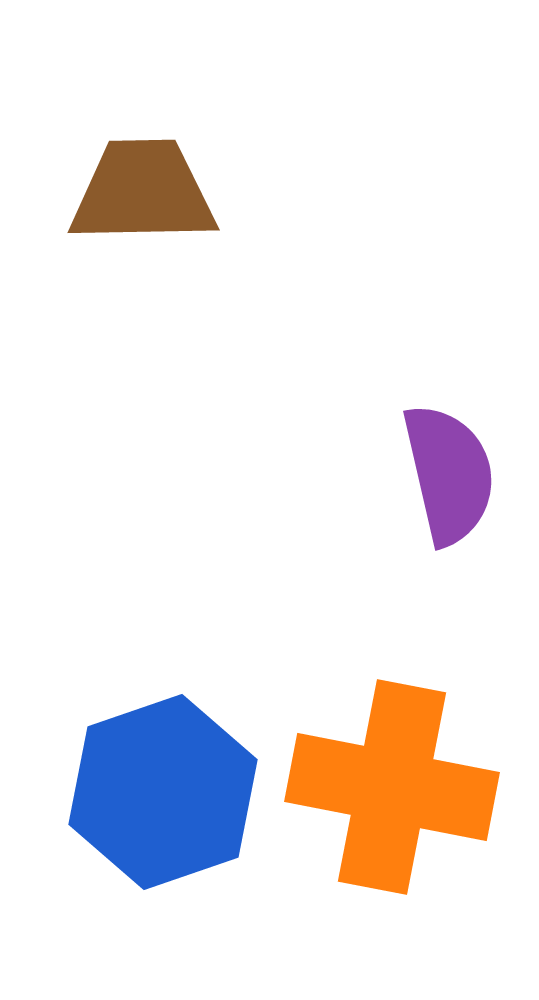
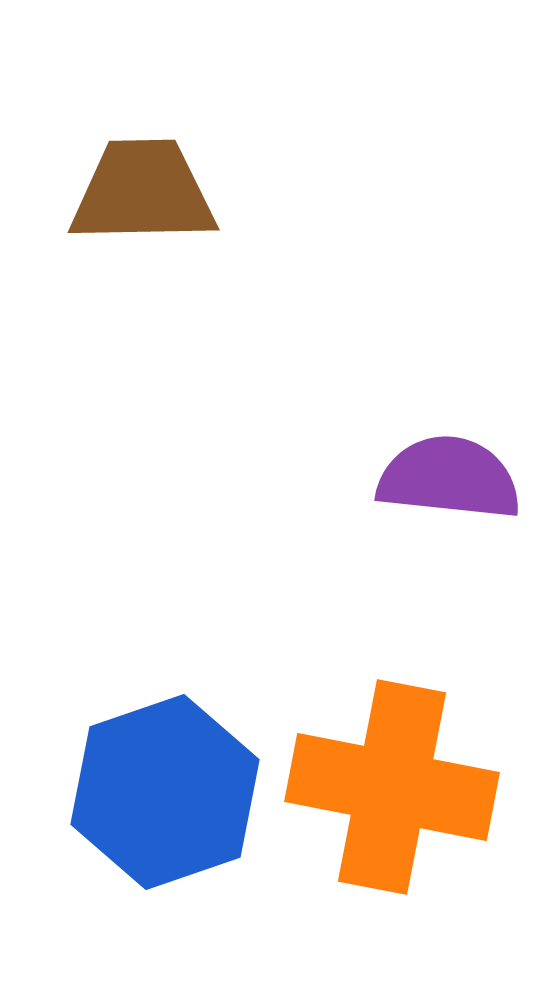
purple semicircle: moved 4 px down; rotated 71 degrees counterclockwise
blue hexagon: moved 2 px right
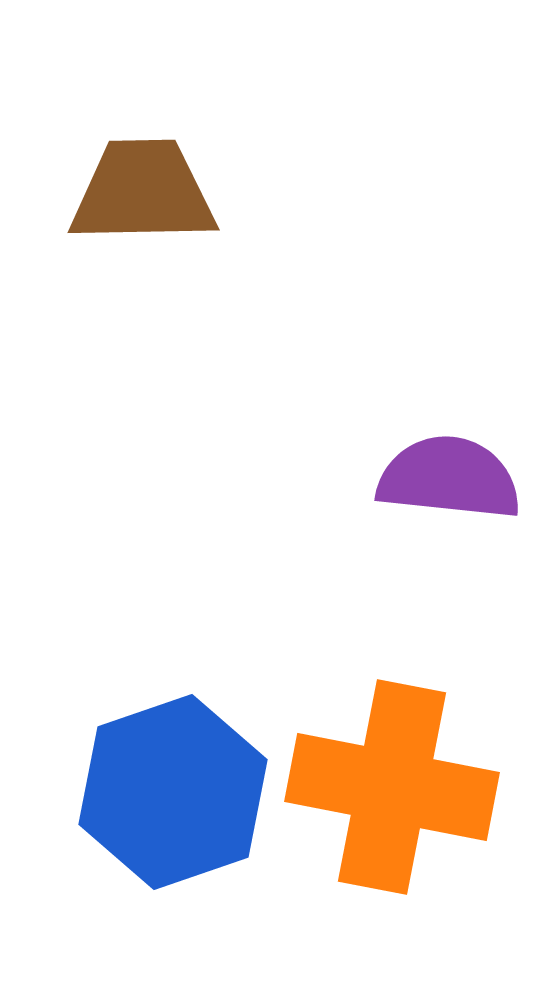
blue hexagon: moved 8 px right
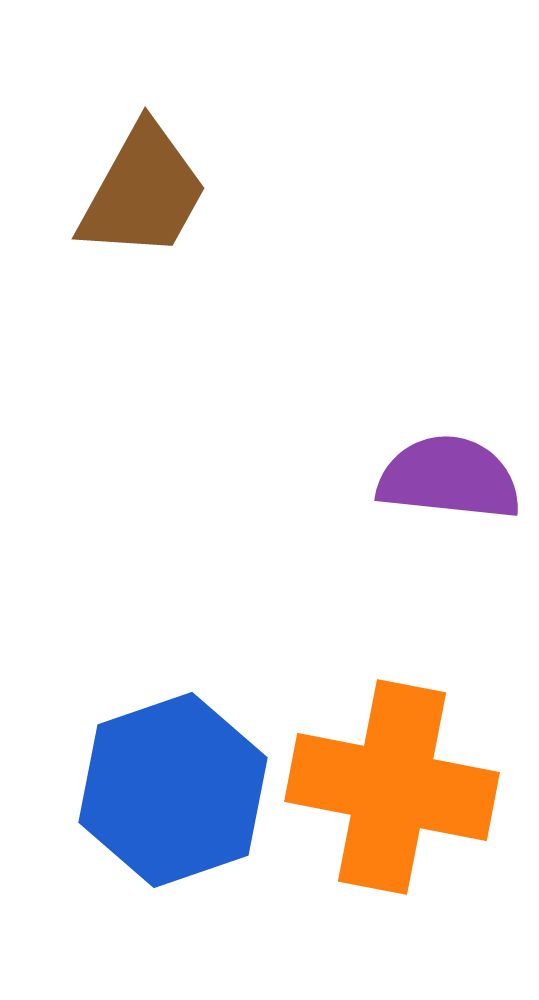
brown trapezoid: rotated 120 degrees clockwise
blue hexagon: moved 2 px up
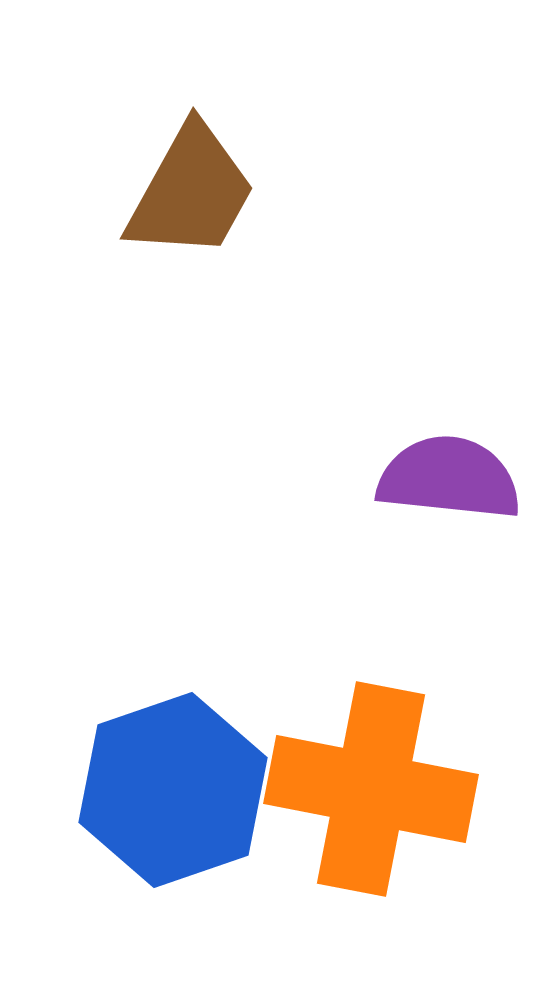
brown trapezoid: moved 48 px right
orange cross: moved 21 px left, 2 px down
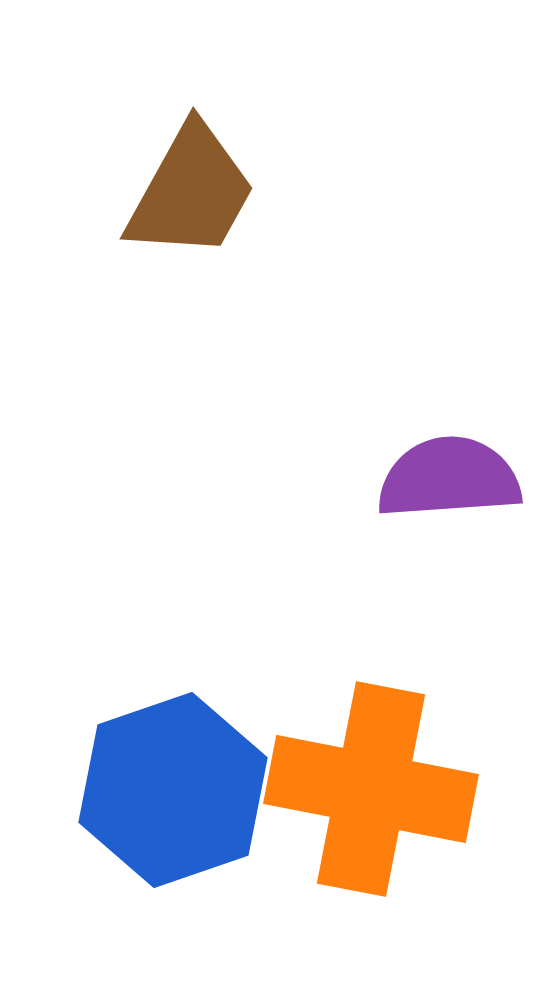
purple semicircle: rotated 10 degrees counterclockwise
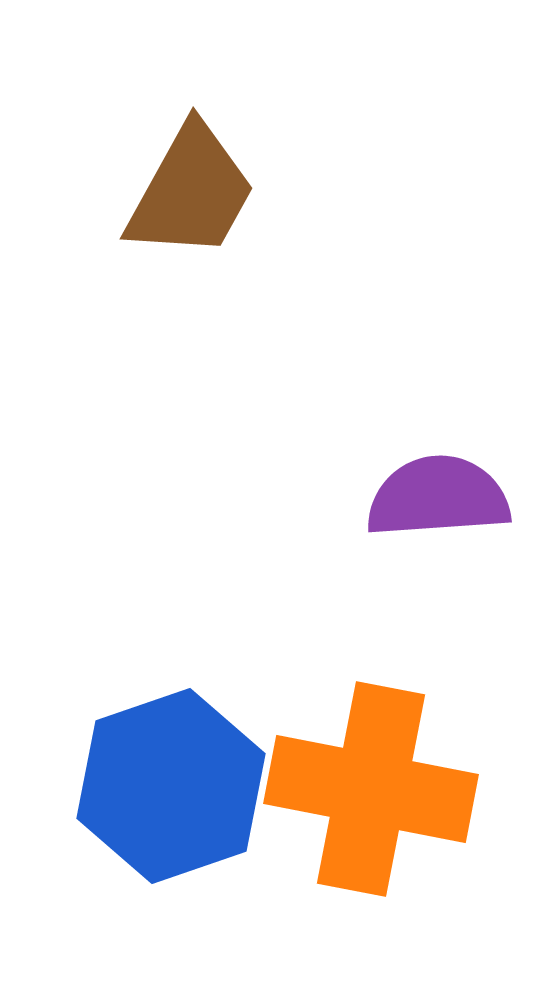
purple semicircle: moved 11 px left, 19 px down
blue hexagon: moved 2 px left, 4 px up
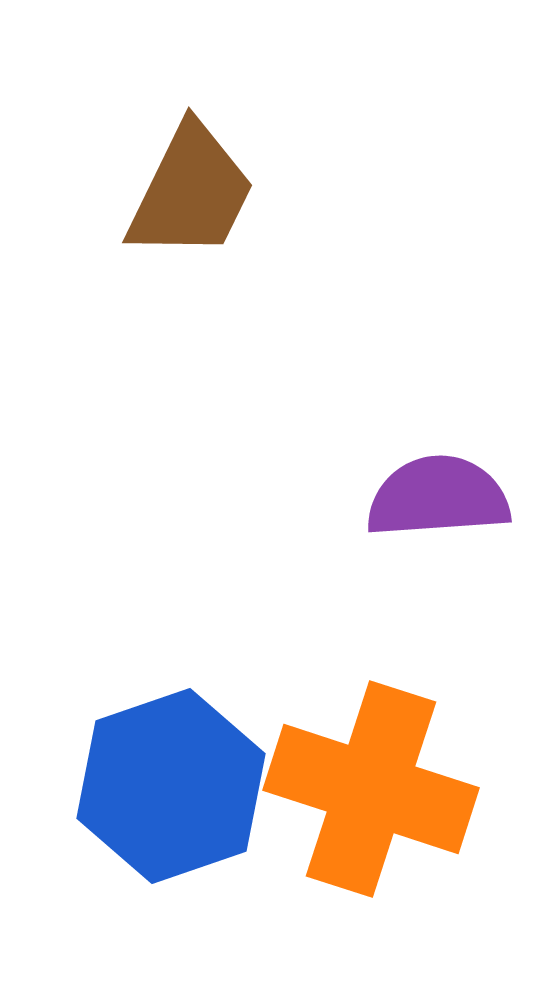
brown trapezoid: rotated 3 degrees counterclockwise
orange cross: rotated 7 degrees clockwise
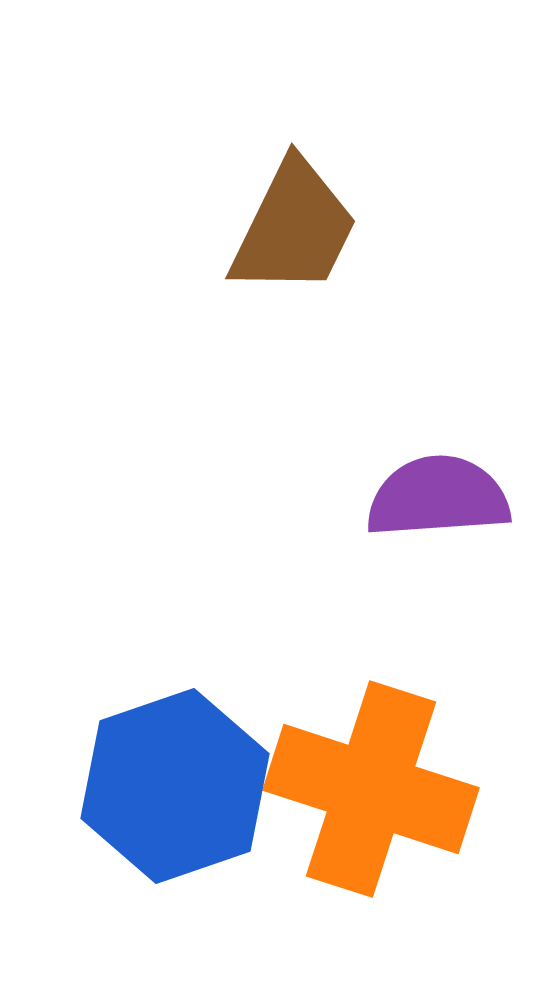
brown trapezoid: moved 103 px right, 36 px down
blue hexagon: moved 4 px right
